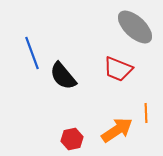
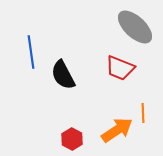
blue line: moved 1 px left, 1 px up; rotated 12 degrees clockwise
red trapezoid: moved 2 px right, 1 px up
black semicircle: moved 1 px up; rotated 12 degrees clockwise
orange line: moved 3 px left
red hexagon: rotated 20 degrees counterclockwise
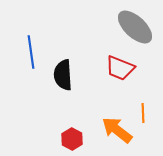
black semicircle: rotated 24 degrees clockwise
orange arrow: rotated 108 degrees counterclockwise
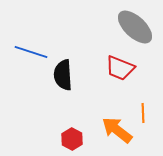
blue line: rotated 64 degrees counterclockwise
